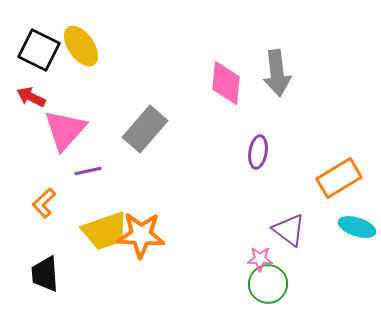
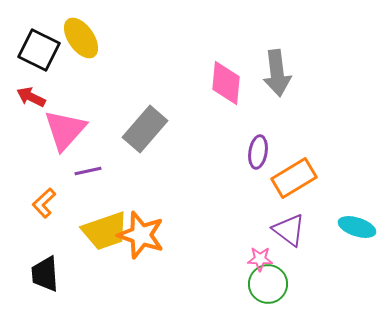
yellow ellipse: moved 8 px up
orange rectangle: moved 45 px left
orange star: rotated 15 degrees clockwise
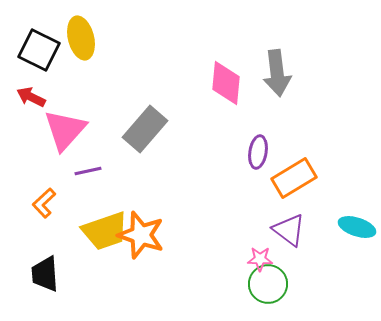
yellow ellipse: rotated 21 degrees clockwise
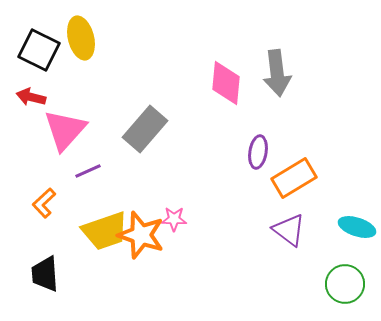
red arrow: rotated 12 degrees counterclockwise
purple line: rotated 12 degrees counterclockwise
pink star: moved 86 px left, 40 px up
green circle: moved 77 px right
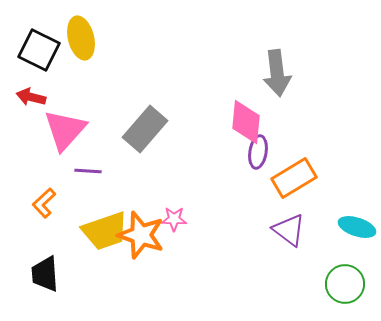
pink diamond: moved 20 px right, 39 px down
purple line: rotated 28 degrees clockwise
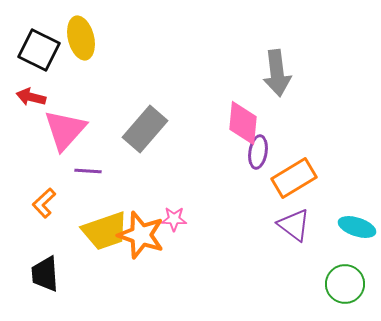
pink diamond: moved 3 px left, 1 px down
purple triangle: moved 5 px right, 5 px up
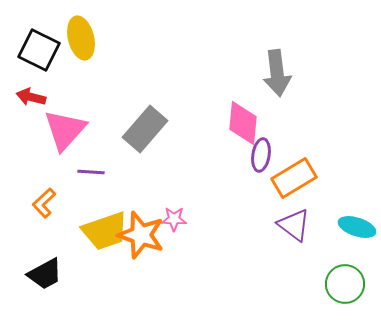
purple ellipse: moved 3 px right, 3 px down
purple line: moved 3 px right, 1 px down
black trapezoid: rotated 114 degrees counterclockwise
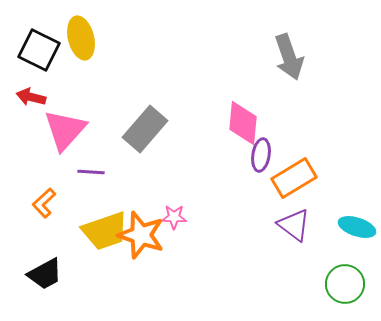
gray arrow: moved 12 px right, 16 px up; rotated 12 degrees counterclockwise
pink star: moved 2 px up
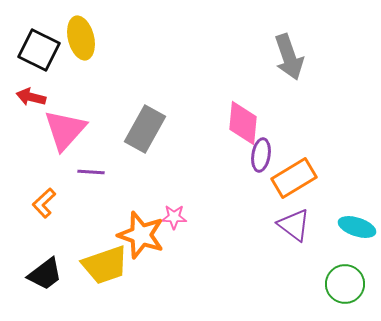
gray rectangle: rotated 12 degrees counterclockwise
yellow trapezoid: moved 34 px down
black trapezoid: rotated 9 degrees counterclockwise
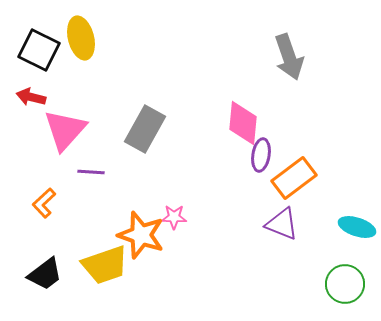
orange rectangle: rotated 6 degrees counterclockwise
purple triangle: moved 12 px left, 1 px up; rotated 15 degrees counterclockwise
